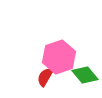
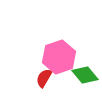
red semicircle: moved 1 px left, 1 px down
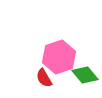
red semicircle: rotated 60 degrees counterclockwise
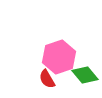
red semicircle: moved 3 px right, 1 px down
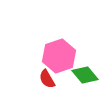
pink hexagon: moved 1 px up
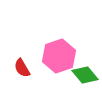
red semicircle: moved 25 px left, 11 px up
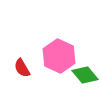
pink hexagon: rotated 16 degrees counterclockwise
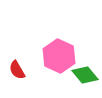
red semicircle: moved 5 px left, 2 px down
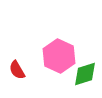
green diamond: moved 1 px up; rotated 68 degrees counterclockwise
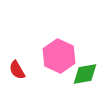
green diamond: rotated 8 degrees clockwise
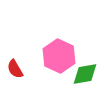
red semicircle: moved 2 px left, 1 px up
